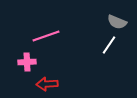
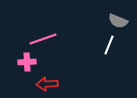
gray semicircle: moved 1 px right, 1 px up
pink line: moved 3 px left, 3 px down
white line: rotated 12 degrees counterclockwise
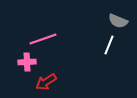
red arrow: moved 1 px left, 2 px up; rotated 30 degrees counterclockwise
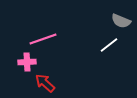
gray semicircle: moved 3 px right
white line: rotated 30 degrees clockwise
red arrow: moved 1 px left, 1 px down; rotated 75 degrees clockwise
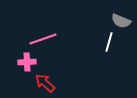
white line: moved 3 px up; rotated 36 degrees counterclockwise
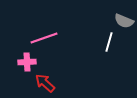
gray semicircle: moved 3 px right
pink line: moved 1 px right, 1 px up
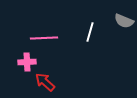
pink line: rotated 16 degrees clockwise
white line: moved 19 px left, 10 px up
red arrow: moved 1 px up
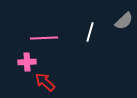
gray semicircle: rotated 66 degrees counterclockwise
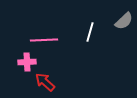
pink line: moved 2 px down
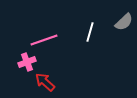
gray semicircle: moved 1 px down
pink line: rotated 16 degrees counterclockwise
pink cross: rotated 18 degrees counterclockwise
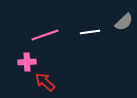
white line: rotated 66 degrees clockwise
pink line: moved 1 px right, 5 px up
pink cross: rotated 18 degrees clockwise
